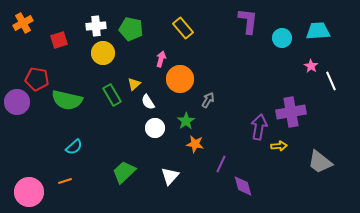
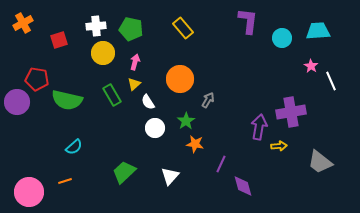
pink arrow: moved 26 px left, 3 px down
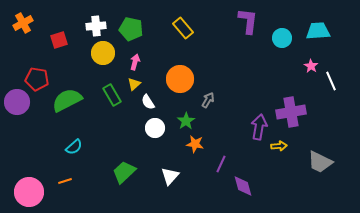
green semicircle: rotated 140 degrees clockwise
gray trapezoid: rotated 12 degrees counterclockwise
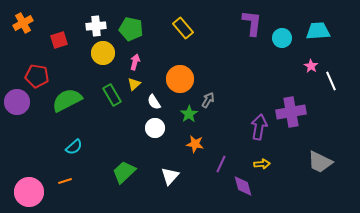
purple L-shape: moved 4 px right, 2 px down
red pentagon: moved 3 px up
white semicircle: moved 6 px right
green star: moved 3 px right, 7 px up
yellow arrow: moved 17 px left, 18 px down
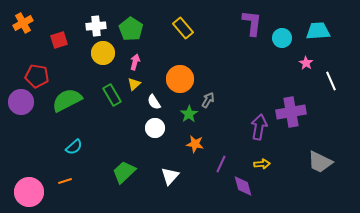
green pentagon: rotated 20 degrees clockwise
pink star: moved 5 px left, 3 px up
purple circle: moved 4 px right
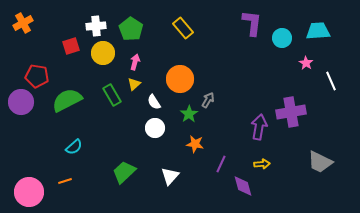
red square: moved 12 px right, 6 px down
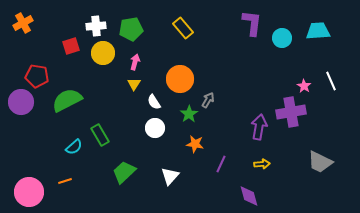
green pentagon: rotated 30 degrees clockwise
pink star: moved 2 px left, 23 px down
yellow triangle: rotated 16 degrees counterclockwise
green rectangle: moved 12 px left, 40 px down
purple diamond: moved 6 px right, 10 px down
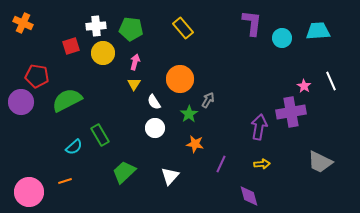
orange cross: rotated 36 degrees counterclockwise
green pentagon: rotated 15 degrees clockwise
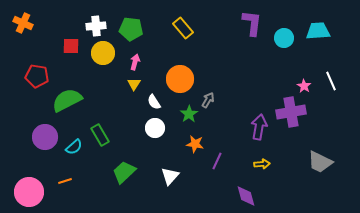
cyan circle: moved 2 px right
red square: rotated 18 degrees clockwise
purple circle: moved 24 px right, 35 px down
purple line: moved 4 px left, 3 px up
purple diamond: moved 3 px left
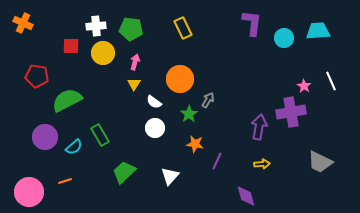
yellow rectangle: rotated 15 degrees clockwise
white semicircle: rotated 21 degrees counterclockwise
